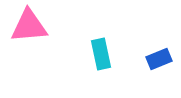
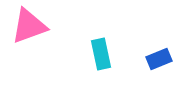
pink triangle: rotated 15 degrees counterclockwise
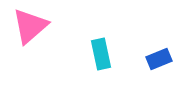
pink triangle: moved 1 px right; rotated 21 degrees counterclockwise
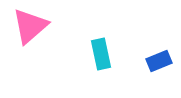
blue rectangle: moved 2 px down
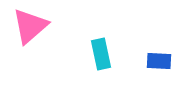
blue rectangle: rotated 25 degrees clockwise
